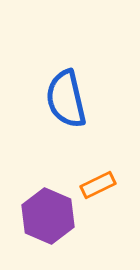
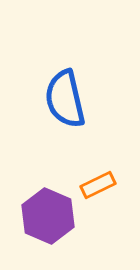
blue semicircle: moved 1 px left
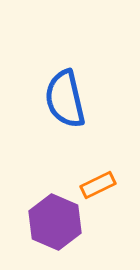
purple hexagon: moved 7 px right, 6 px down
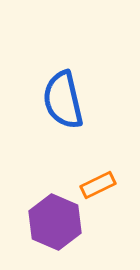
blue semicircle: moved 2 px left, 1 px down
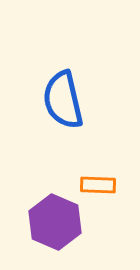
orange rectangle: rotated 28 degrees clockwise
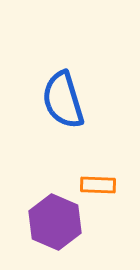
blue semicircle: rotated 4 degrees counterclockwise
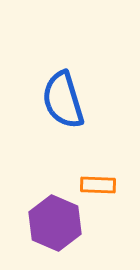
purple hexagon: moved 1 px down
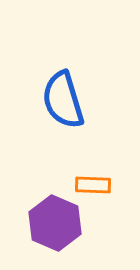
orange rectangle: moved 5 px left
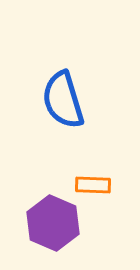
purple hexagon: moved 2 px left
